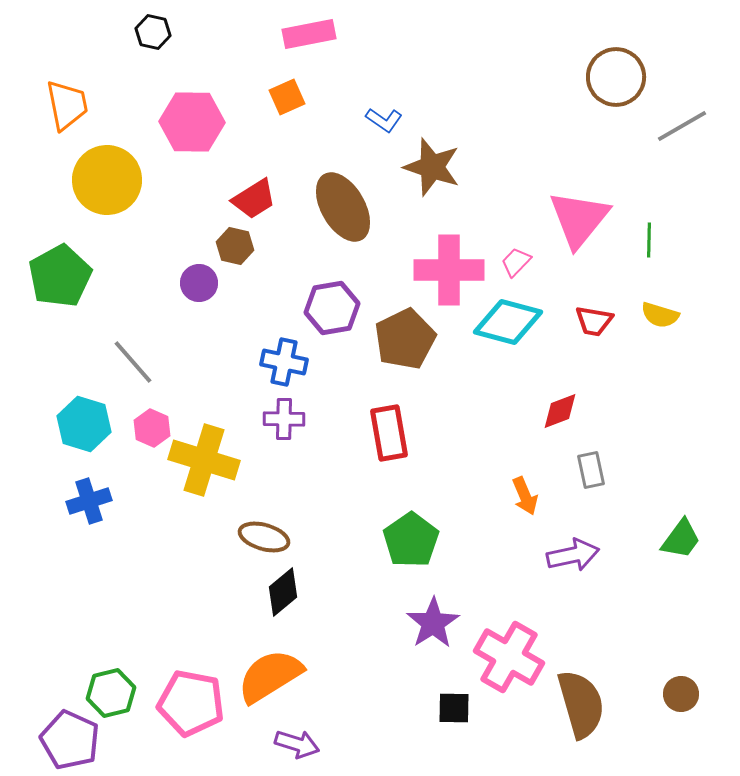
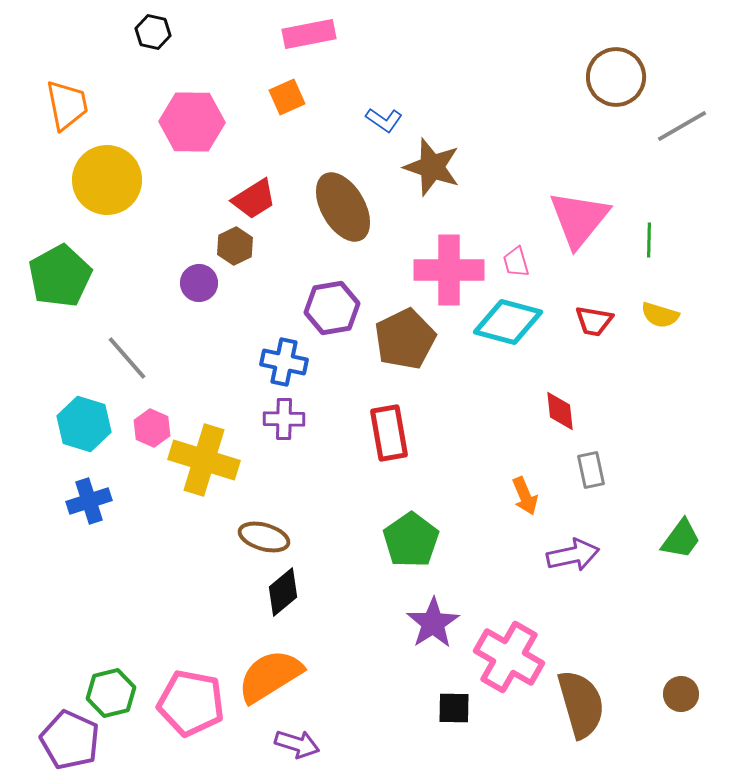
brown hexagon at (235, 246): rotated 21 degrees clockwise
pink trapezoid at (516, 262): rotated 60 degrees counterclockwise
gray line at (133, 362): moved 6 px left, 4 px up
red diamond at (560, 411): rotated 75 degrees counterclockwise
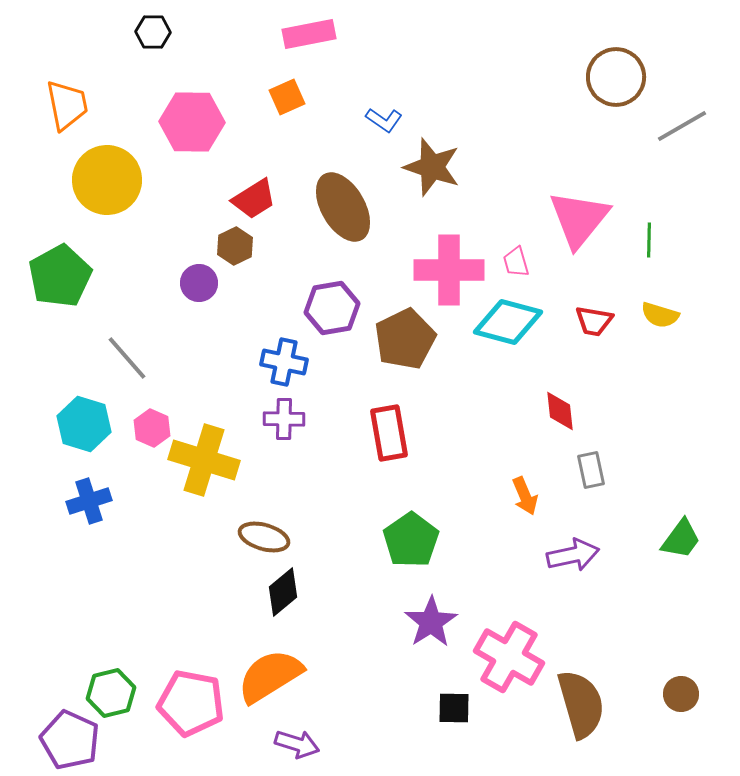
black hexagon at (153, 32): rotated 12 degrees counterclockwise
purple star at (433, 623): moved 2 px left, 1 px up
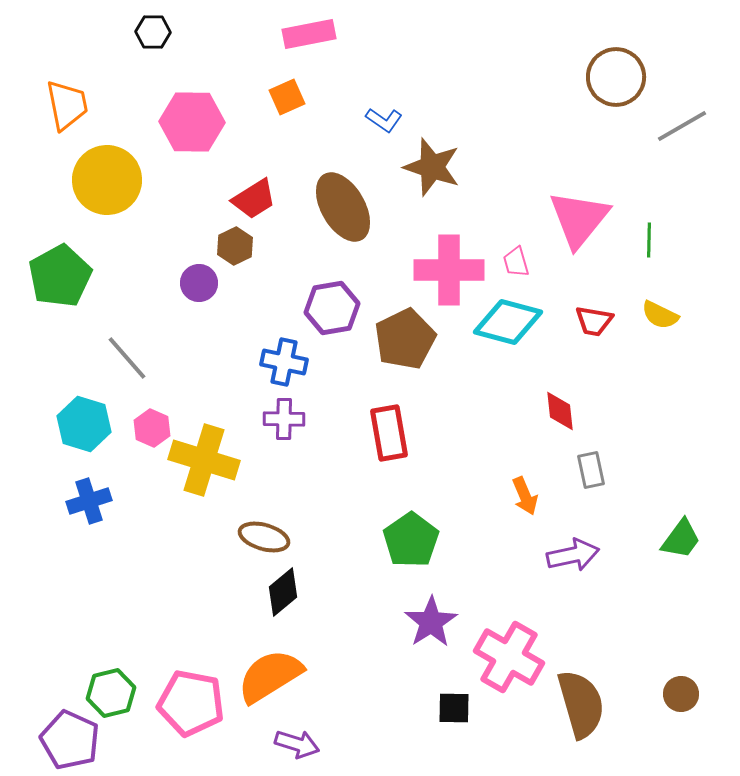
yellow semicircle at (660, 315): rotated 9 degrees clockwise
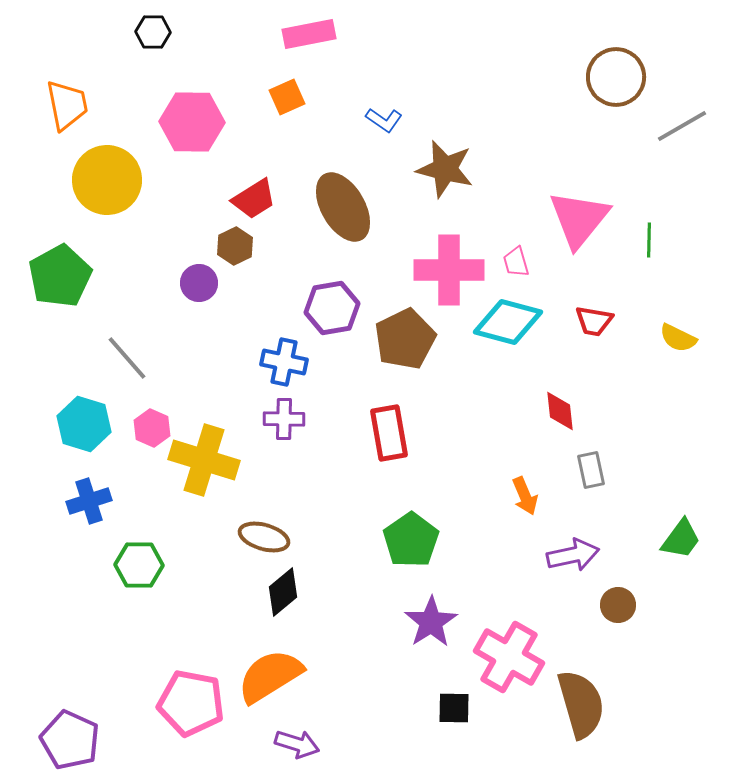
brown star at (432, 167): moved 13 px right, 2 px down; rotated 4 degrees counterclockwise
yellow semicircle at (660, 315): moved 18 px right, 23 px down
green hexagon at (111, 693): moved 28 px right, 128 px up; rotated 15 degrees clockwise
brown circle at (681, 694): moved 63 px left, 89 px up
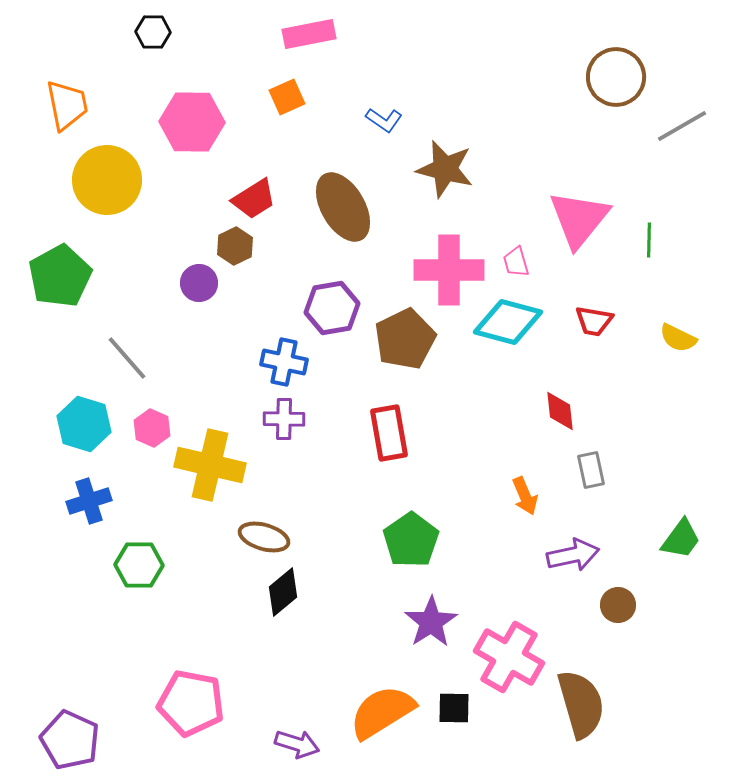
yellow cross at (204, 460): moved 6 px right, 5 px down; rotated 4 degrees counterclockwise
orange semicircle at (270, 676): moved 112 px right, 36 px down
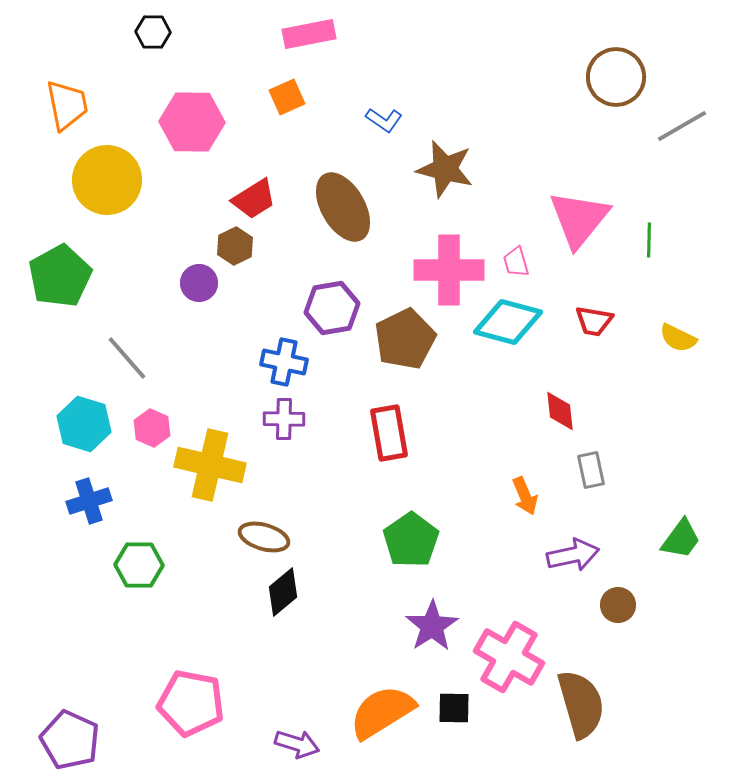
purple star at (431, 622): moved 1 px right, 4 px down
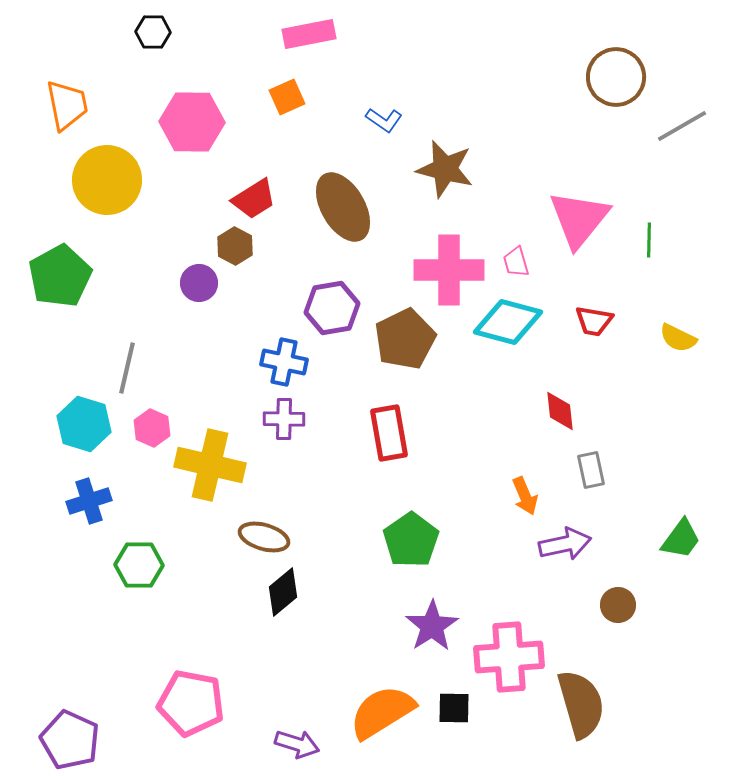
brown hexagon at (235, 246): rotated 6 degrees counterclockwise
gray line at (127, 358): moved 10 px down; rotated 54 degrees clockwise
purple arrow at (573, 555): moved 8 px left, 11 px up
pink cross at (509, 657): rotated 34 degrees counterclockwise
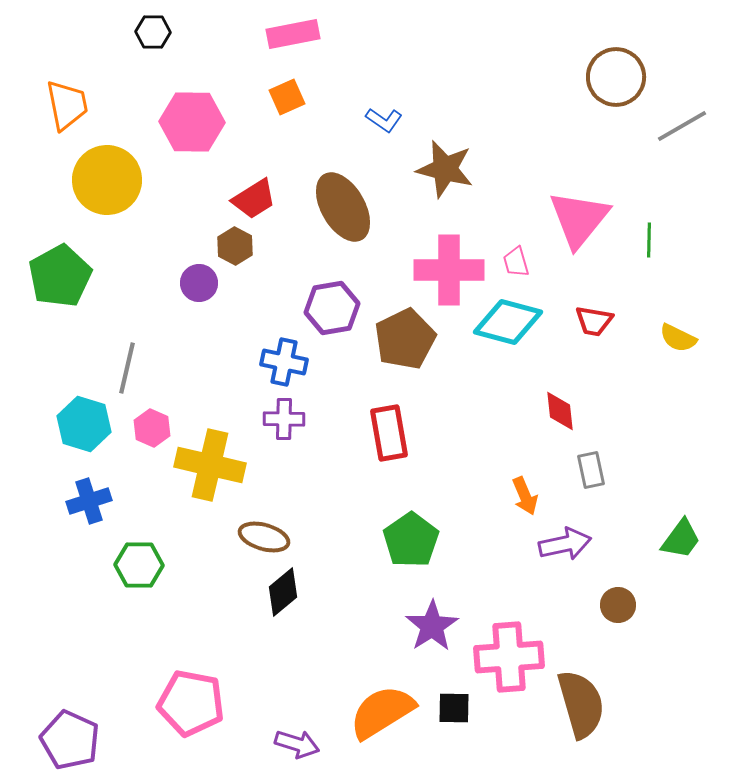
pink rectangle at (309, 34): moved 16 px left
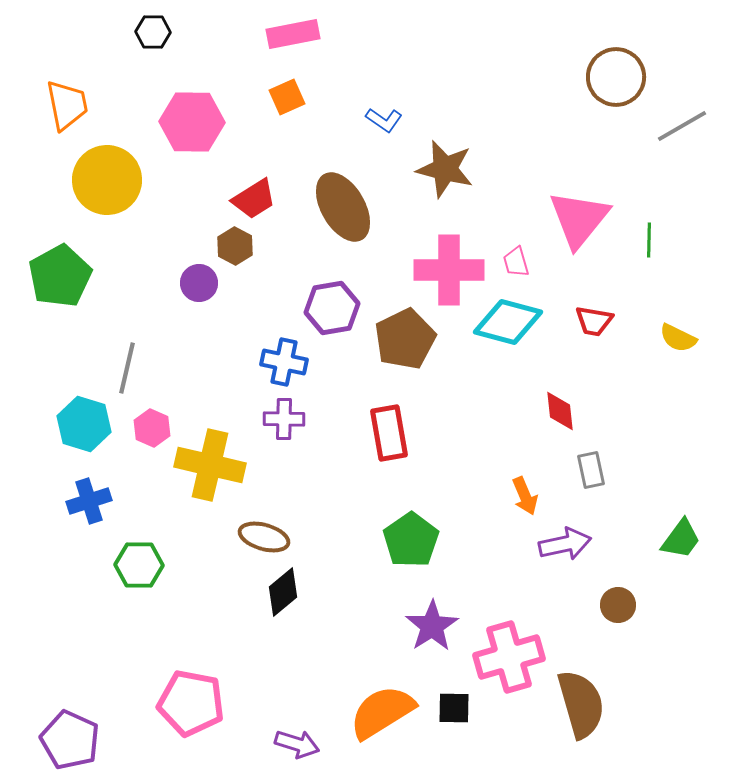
pink cross at (509, 657): rotated 12 degrees counterclockwise
